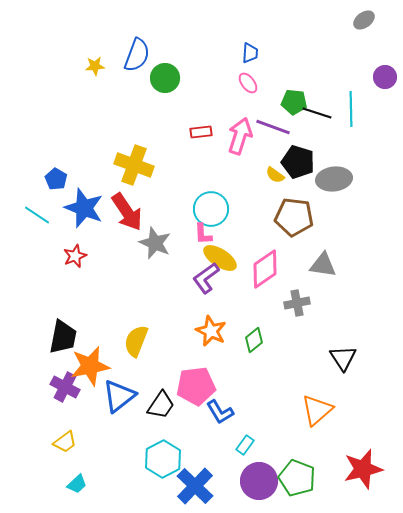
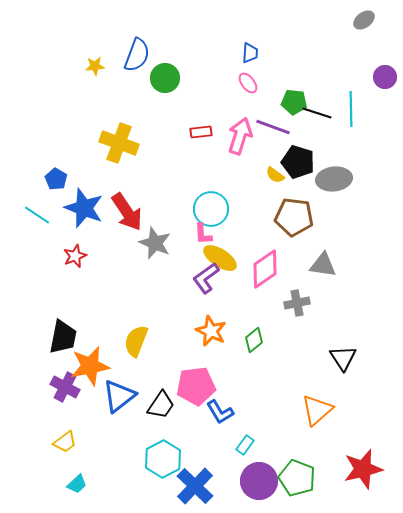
yellow cross at (134, 165): moved 15 px left, 22 px up
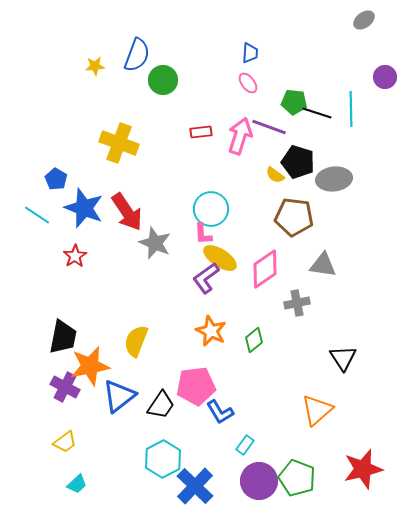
green circle at (165, 78): moved 2 px left, 2 px down
purple line at (273, 127): moved 4 px left
red star at (75, 256): rotated 10 degrees counterclockwise
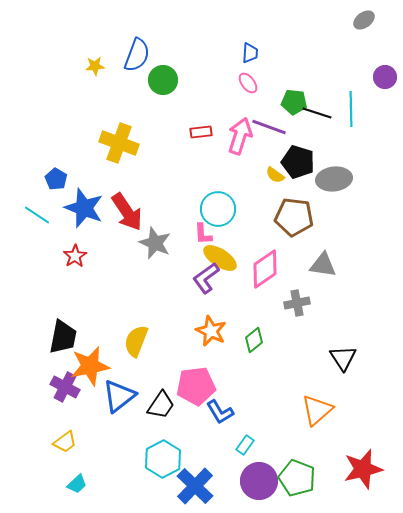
cyan circle at (211, 209): moved 7 px right
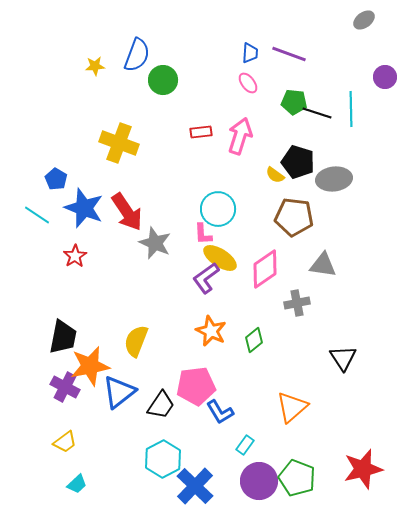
purple line at (269, 127): moved 20 px right, 73 px up
blue triangle at (119, 396): moved 4 px up
orange triangle at (317, 410): moved 25 px left, 3 px up
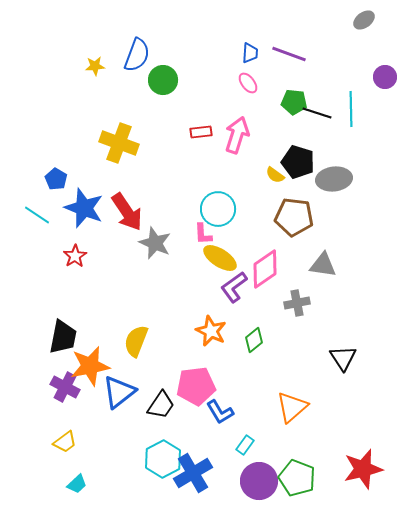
pink arrow at (240, 136): moved 3 px left, 1 px up
purple L-shape at (206, 278): moved 28 px right, 9 px down
blue cross at (195, 486): moved 2 px left, 13 px up; rotated 15 degrees clockwise
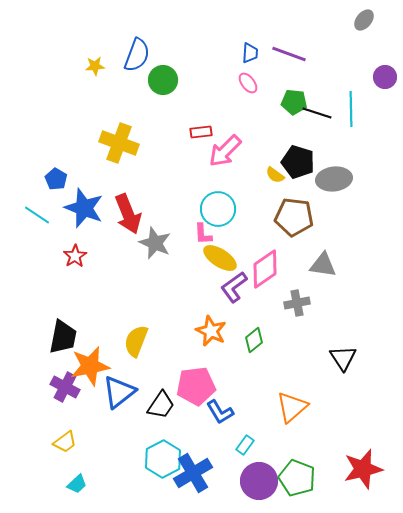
gray ellipse at (364, 20): rotated 15 degrees counterclockwise
pink arrow at (237, 135): moved 12 px left, 16 px down; rotated 153 degrees counterclockwise
red arrow at (127, 212): moved 1 px right, 2 px down; rotated 12 degrees clockwise
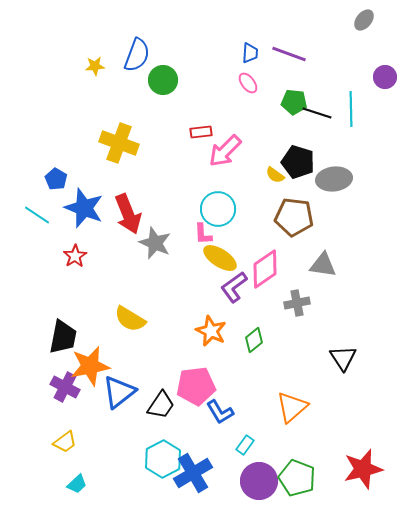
yellow semicircle at (136, 341): moved 6 px left, 22 px up; rotated 80 degrees counterclockwise
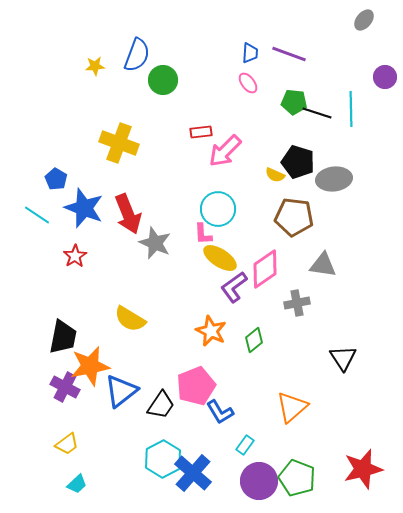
yellow semicircle at (275, 175): rotated 12 degrees counterclockwise
pink pentagon at (196, 386): rotated 15 degrees counterclockwise
blue triangle at (119, 392): moved 2 px right, 1 px up
yellow trapezoid at (65, 442): moved 2 px right, 2 px down
blue cross at (193, 473): rotated 18 degrees counterclockwise
